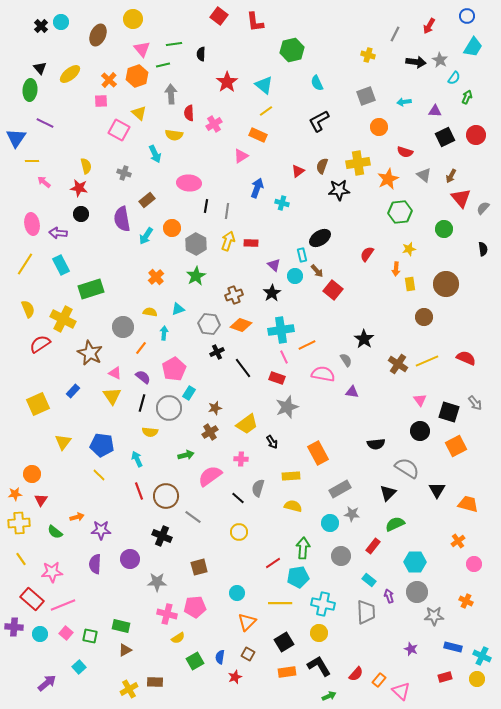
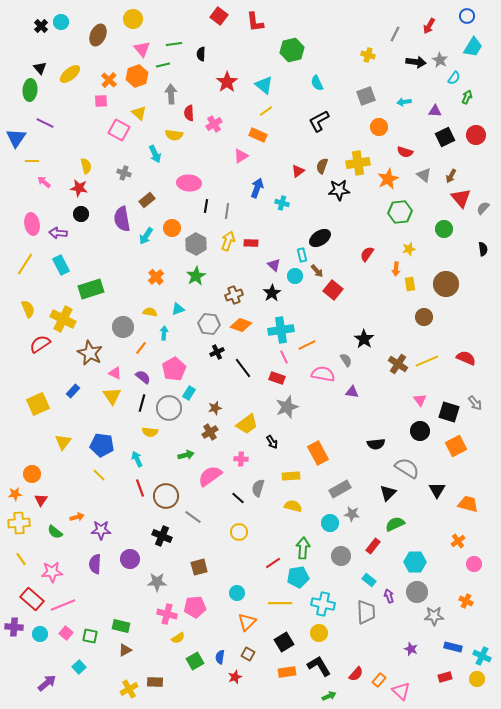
red line at (139, 491): moved 1 px right, 3 px up
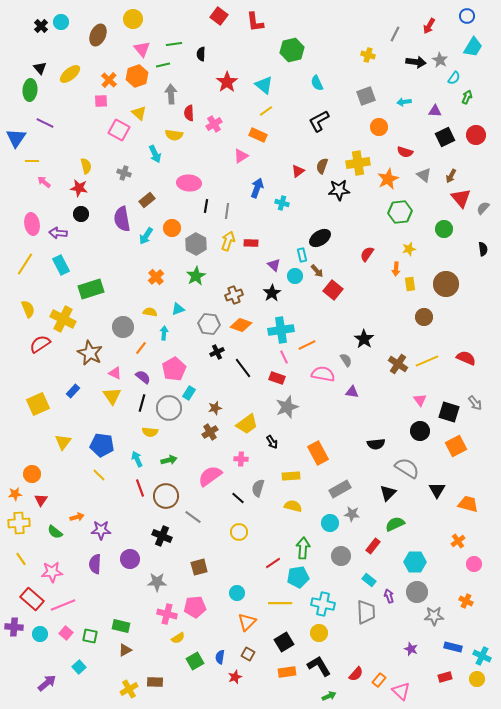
green arrow at (186, 455): moved 17 px left, 5 px down
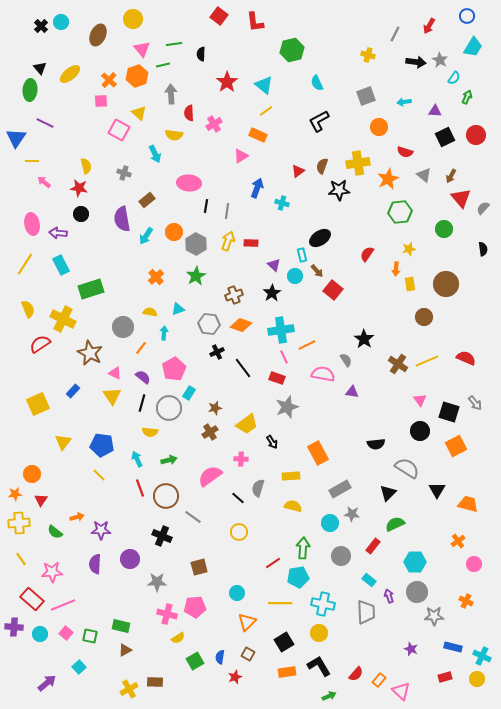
orange circle at (172, 228): moved 2 px right, 4 px down
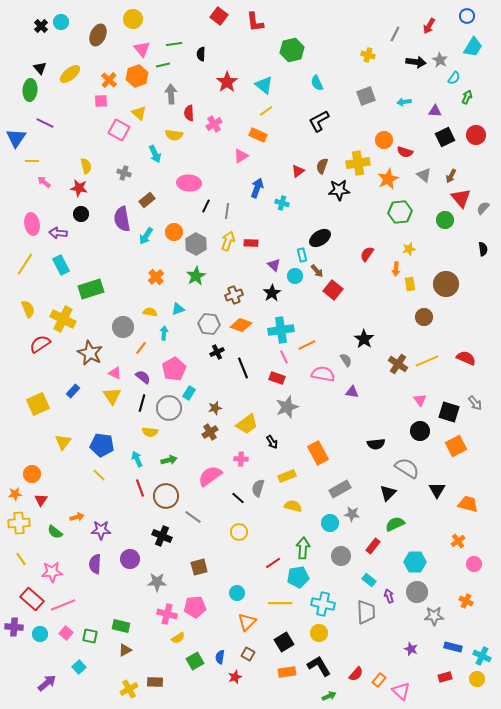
orange circle at (379, 127): moved 5 px right, 13 px down
black line at (206, 206): rotated 16 degrees clockwise
green circle at (444, 229): moved 1 px right, 9 px up
black line at (243, 368): rotated 15 degrees clockwise
yellow rectangle at (291, 476): moved 4 px left; rotated 18 degrees counterclockwise
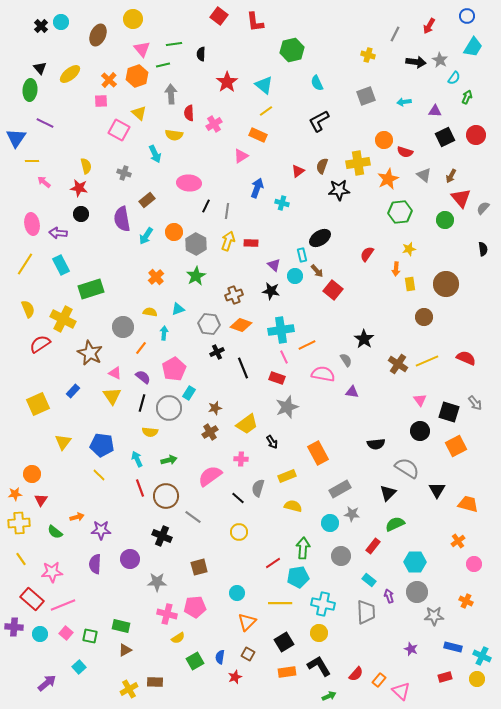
black star at (272, 293): moved 1 px left, 2 px up; rotated 30 degrees counterclockwise
